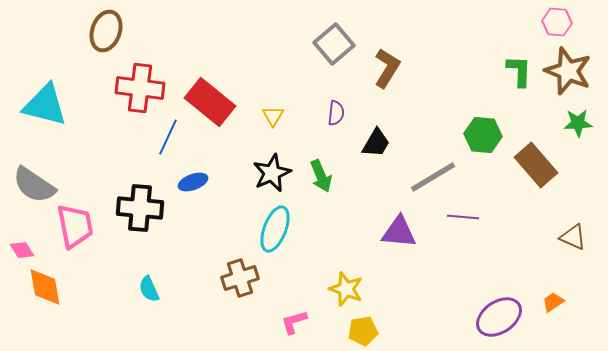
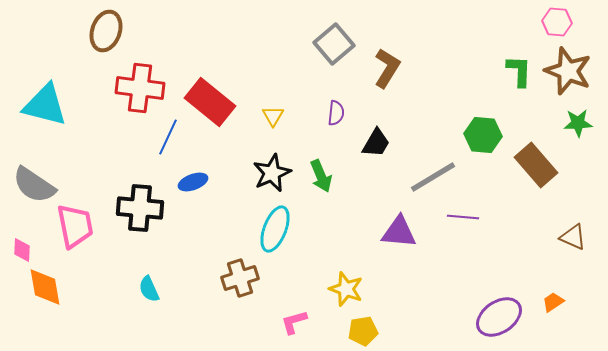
pink diamond: rotated 35 degrees clockwise
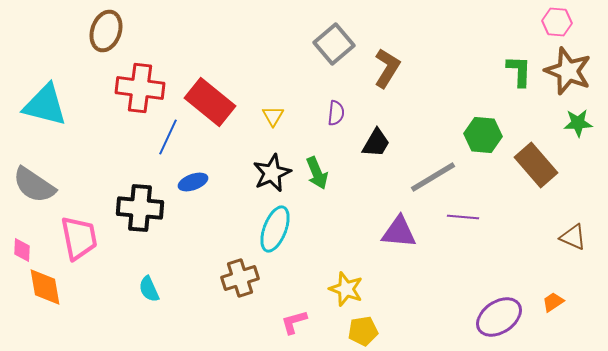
green arrow: moved 4 px left, 3 px up
pink trapezoid: moved 4 px right, 12 px down
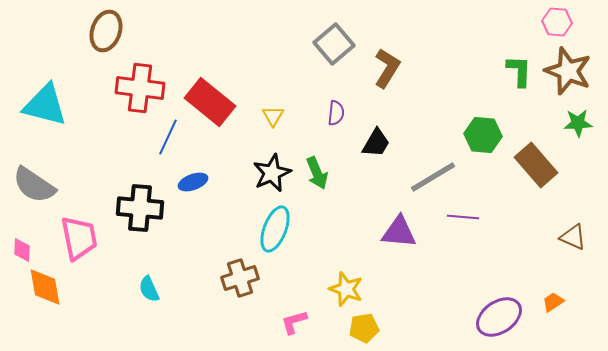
yellow pentagon: moved 1 px right, 3 px up
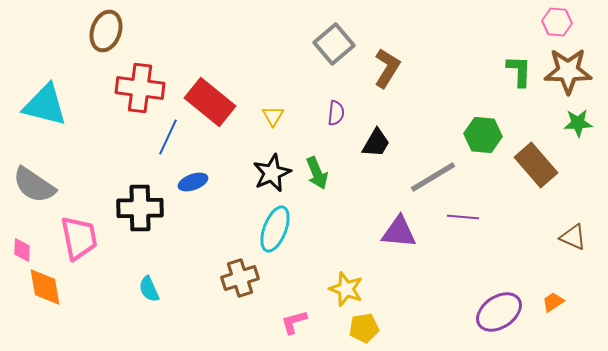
brown star: rotated 21 degrees counterclockwise
black cross: rotated 6 degrees counterclockwise
purple ellipse: moved 5 px up
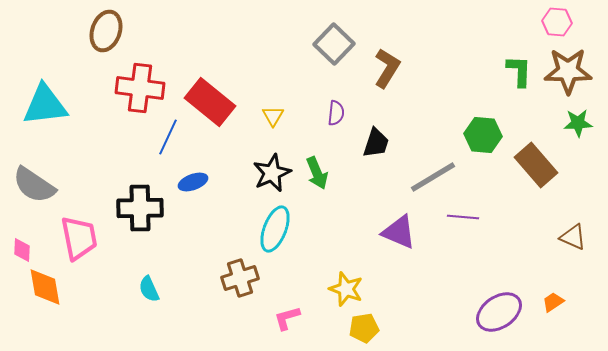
gray square: rotated 6 degrees counterclockwise
cyan triangle: rotated 21 degrees counterclockwise
black trapezoid: rotated 12 degrees counterclockwise
purple triangle: rotated 18 degrees clockwise
pink L-shape: moved 7 px left, 4 px up
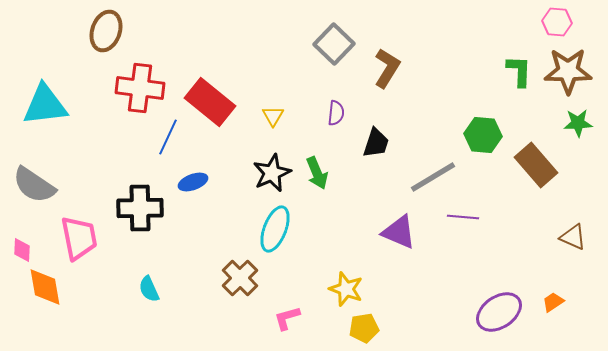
brown cross: rotated 27 degrees counterclockwise
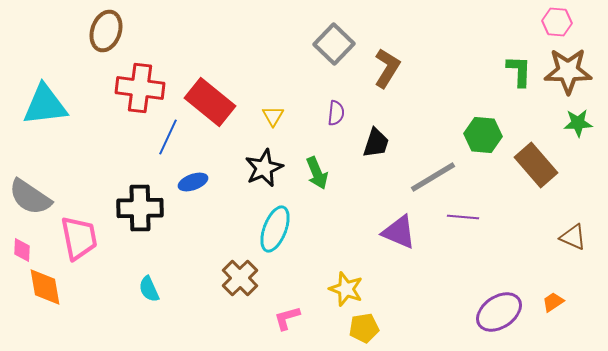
black star: moved 8 px left, 5 px up
gray semicircle: moved 4 px left, 12 px down
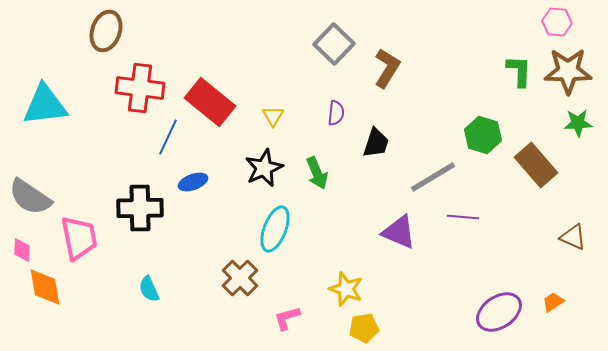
green hexagon: rotated 12 degrees clockwise
